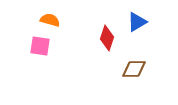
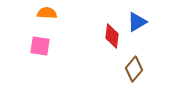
orange semicircle: moved 3 px left, 7 px up; rotated 12 degrees counterclockwise
red diamond: moved 5 px right, 2 px up; rotated 10 degrees counterclockwise
brown diamond: rotated 50 degrees counterclockwise
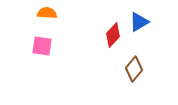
blue triangle: moved 2 px right
red diamond: moved 1 px right, 1 px up; rotated 35 degrees clockwise
pink square: moved 2 px right
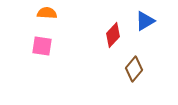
blue triangle: moved 6 px right, 1 px up
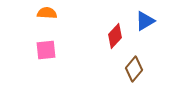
red diamond: moved 2 px right, 1 px down
pink square: moved 4 px right, 4 px down; rotated 15 degrees counterclockwise
